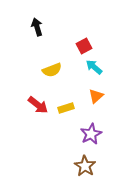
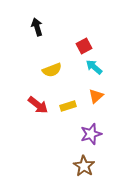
yellow rectangle: moved 2 px right, 2 px up
purple star: rotated 10 degrees clockwise
brown star: moved 1 px left
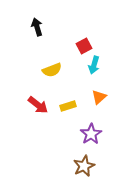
cyan arrow: moved 2 px up; rotated 114 degrees counterclockwise
orange triangle: moved 3 px right, 1 px down
purple star: rotated 15 degrees counterclockwise
brown star: rotated 15 degrees clockwise
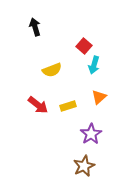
black arrow: moved 2 px left
red square: rotated 21 degrees counterclockwise
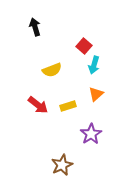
orange triangle: moved 3 px left, 3 px up
brown star: moved 22 px left, 1 px up
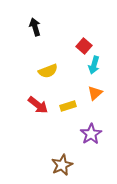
yellow semicircle: moved 4 px left, 1 px down
orange triangle: moved 1 px left, 1 px up
